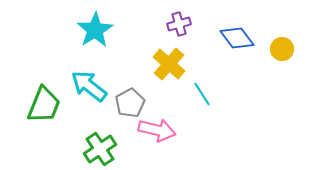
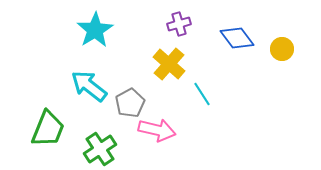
green trapezoid: moved 4 px right, 24 px down
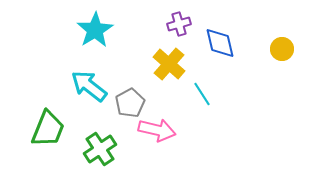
blue diamond: moved 17 px left, 5 px down; rotated 24 degrees clockwise
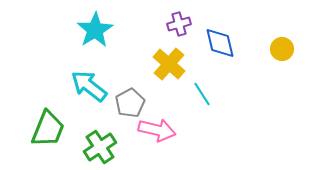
green cross: moved 2 px up
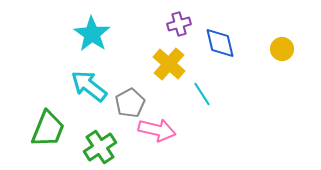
cyan star: moved 3 px left, 4 px down; rotated 6 degrees counterclockwise
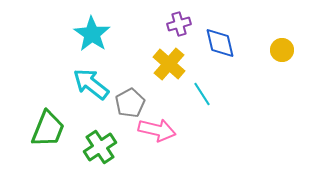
yellow circle: moved 1 px down
cyan arrow: moved 2 px right, 2 px up
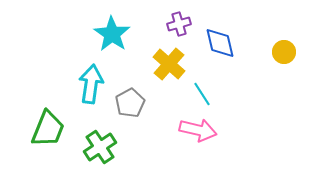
cyan star: moved 20 px right
yellow circle: moved 2 px right, 2 px down
cyan arrow: rotated 60 degrees clockwise
pink arrow: moved 41 px right
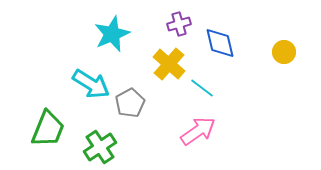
cyan star: rotated 15 degrees clockwise
cyan arrow: rotated 114 degrees clockwise
cyan line: moved 6 px up; rotated 20 degrees counterclockwise
pink arrow: moved 1 px down; rotated 48 degrees counterclockwise
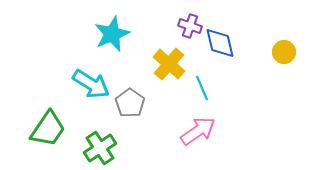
purple cross: moved 11 px right, 2 px down; rotated 35 degrees clockwise
cyan line: rotated 30 degrees clockwise
gray pentagon: rotated 8 degrees counterclockwise
green trapezoid: rotated 12 degrees clockwise
green cross: moved 1 px down
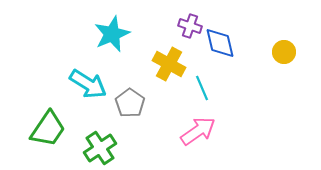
yellow cross: rotated 12 degrees counterclockwise
cyan arrow: moved 3 px left
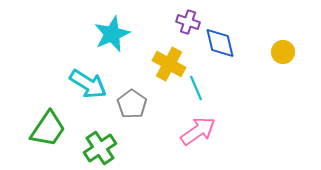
purple cross: moved 2 px left, 4 px up
yellow circle: moved 1 px left
cyan line: moved 6 px left
gray pentagon: moved 2 px right, 1 px down
